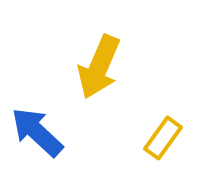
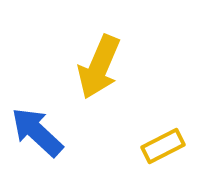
yellow rectangle: moved 8 px down; rotated 27 degrees clockwise
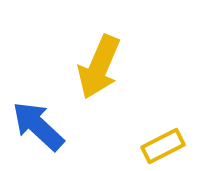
blue arrow: moved 1 px right, 6 px up
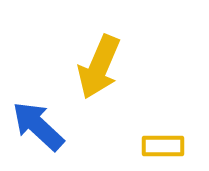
yellow rectangle: rotated 27 degrees clockwise
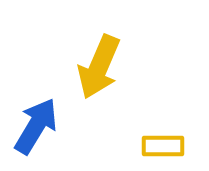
blue arrow: moved 2 px left; rotated 78 degrees clockwise
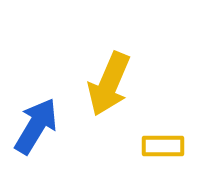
yellow arrow: moved 10 px right, 17 px down
